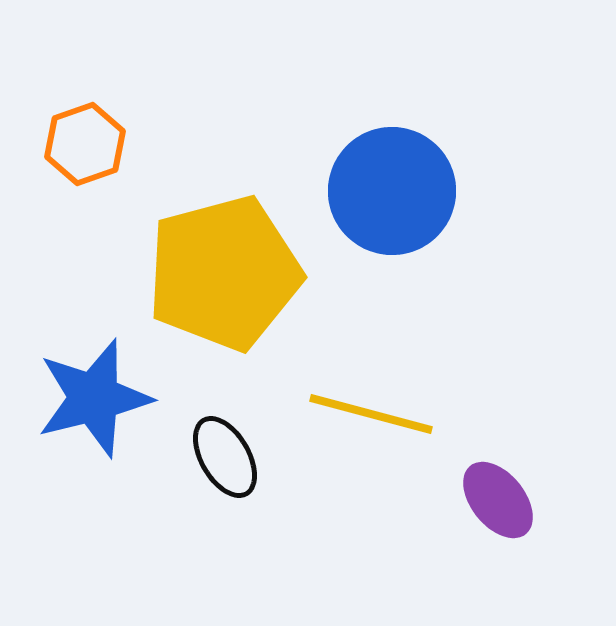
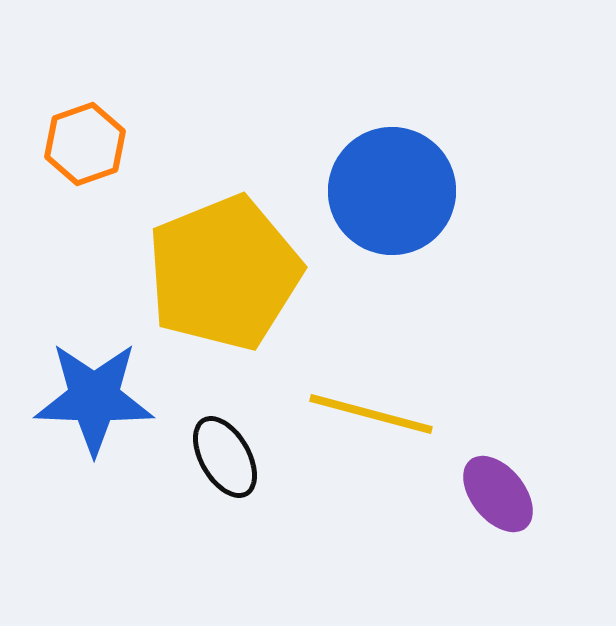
yellow pentagon: rotated 7 degrees counterclockwise
blue star: rotated 16 degrees clockwise
purple ellipse: moved 6 px up
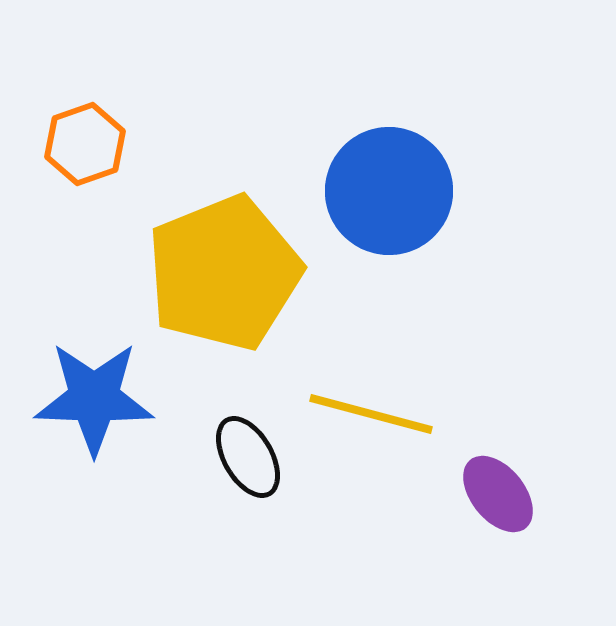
blue circle: moved 3 px left
black ellipse: moved 23 px right
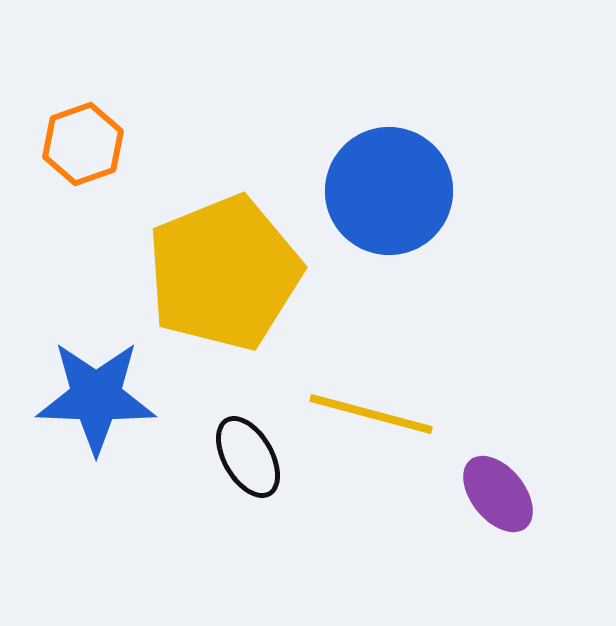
orange hexagon: moved 2 px left
blue star: moved 2 px right, 1 px up
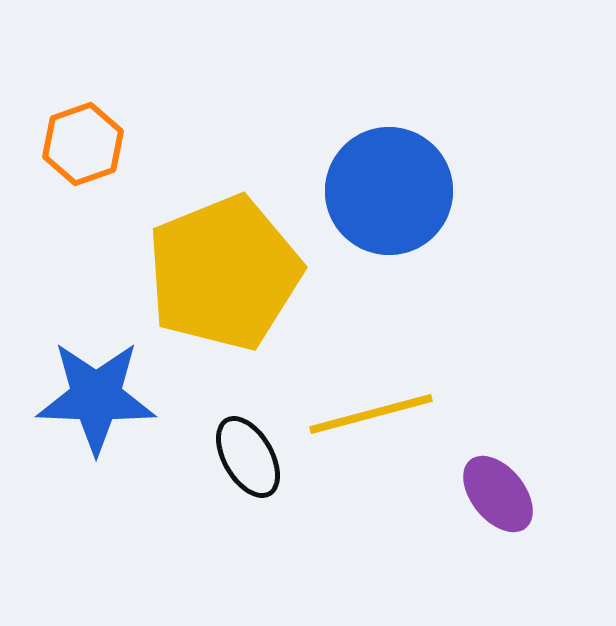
yellow line: rotated 30 degrees counterclockwise
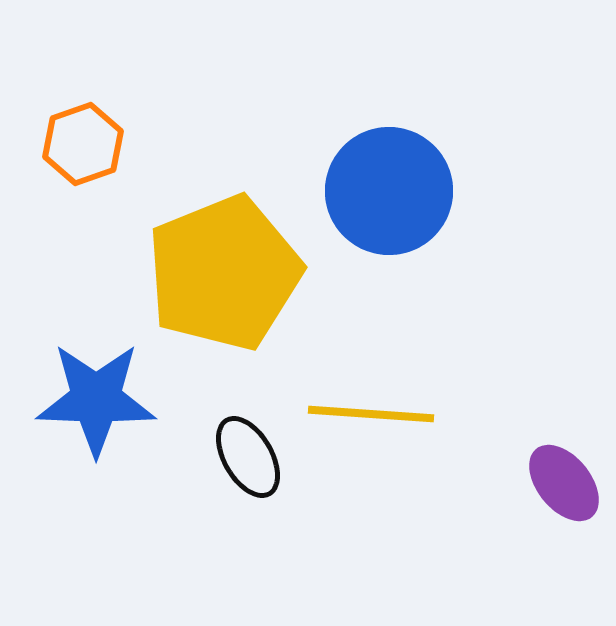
blue star: moved 2 px down
yellow line: rotated 19 degrees clockwise
purple ellipse: moved 66 px right, 11 px up
